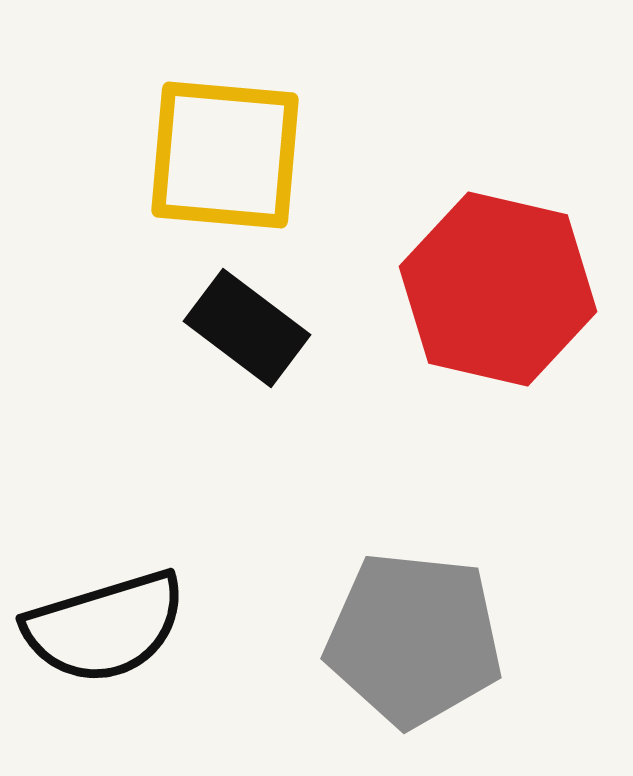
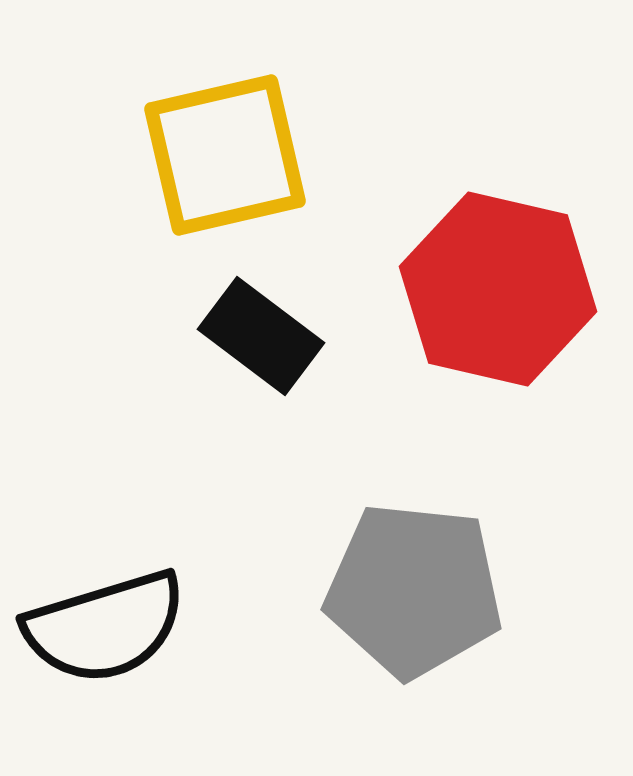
yellow square: rotated 18 degrees counterclockwise
black rectangle: moved 14 px right, 8 px down
gray pentagon: moved 49 px up
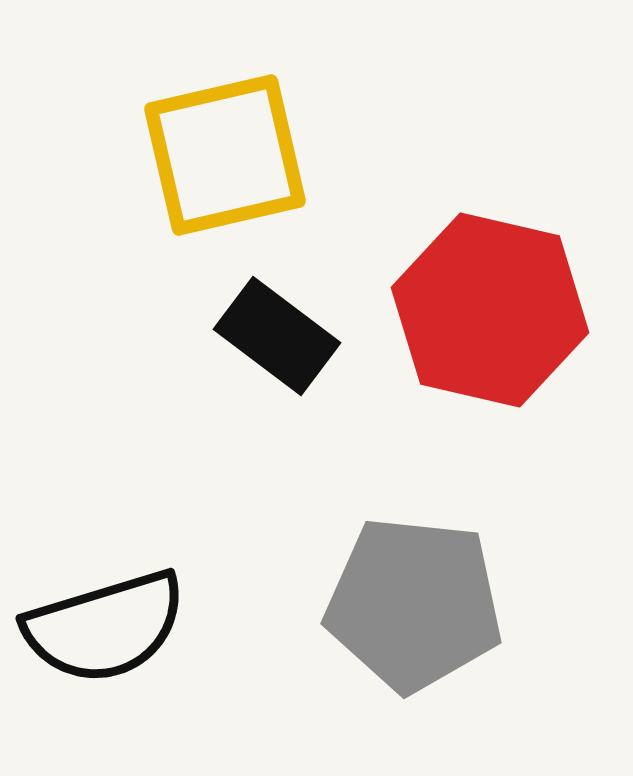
red hexagon: moved 8 px left, 21 px down
black rectangle: moved 16 px right
gray pentagon: moved 14 px down
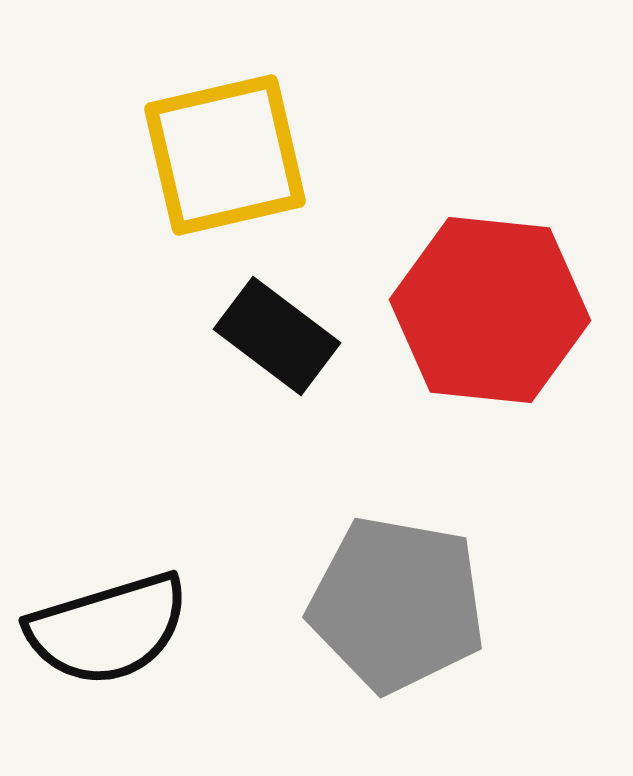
red hexagon: rotated 7 degrees counterclockwise
gray pentagon: moved 17 px left; rotated 4 degrees clockwise
black semicircle: moved 3 px right, 2 px down
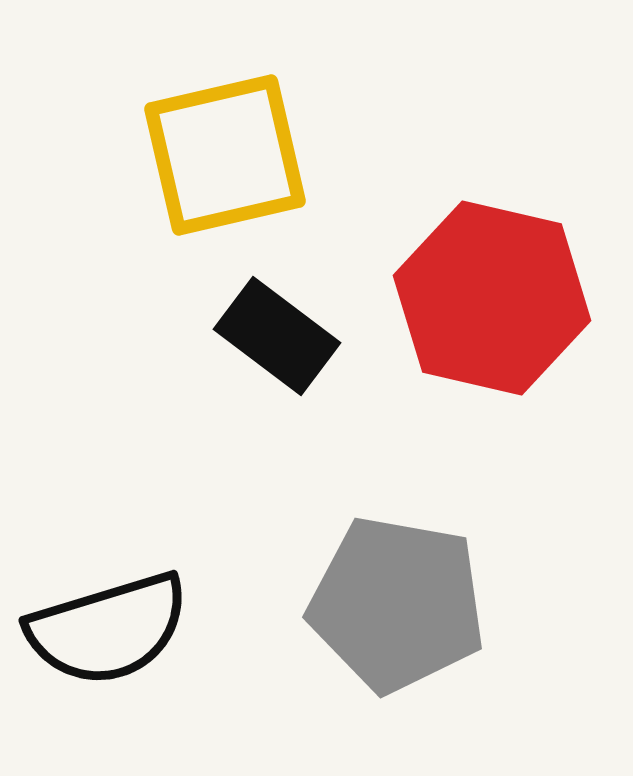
red hexagon: moved 2 px right, 12 px up; rotated 7 degrees clockwise
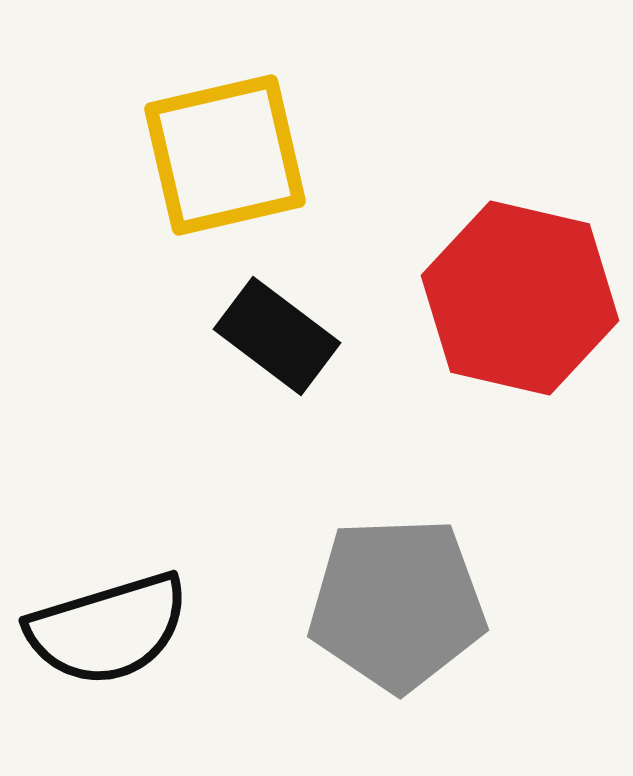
red hexagon: moved 28 px right
gray pentagon: rotated 12 degrees counterclockwise
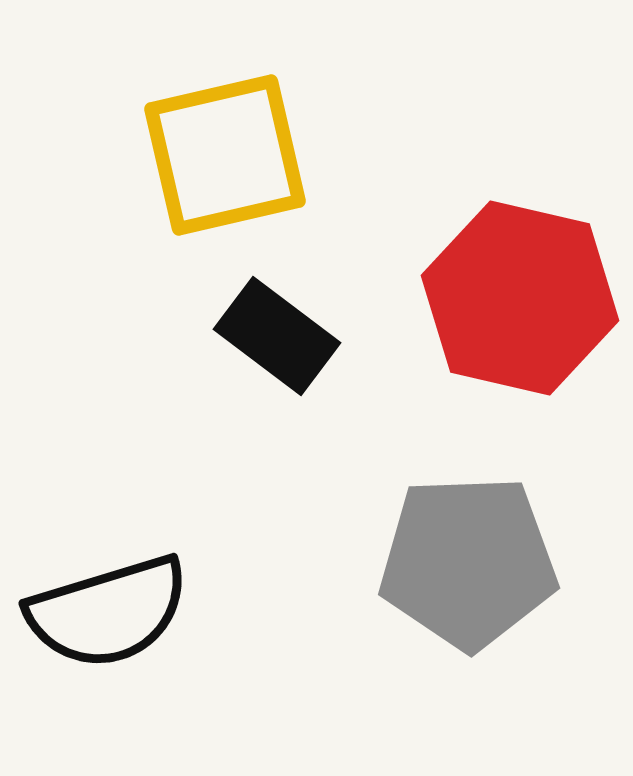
gray pentagon: moved 71 px right, 42 px up
black semicircle: moved 17 px up
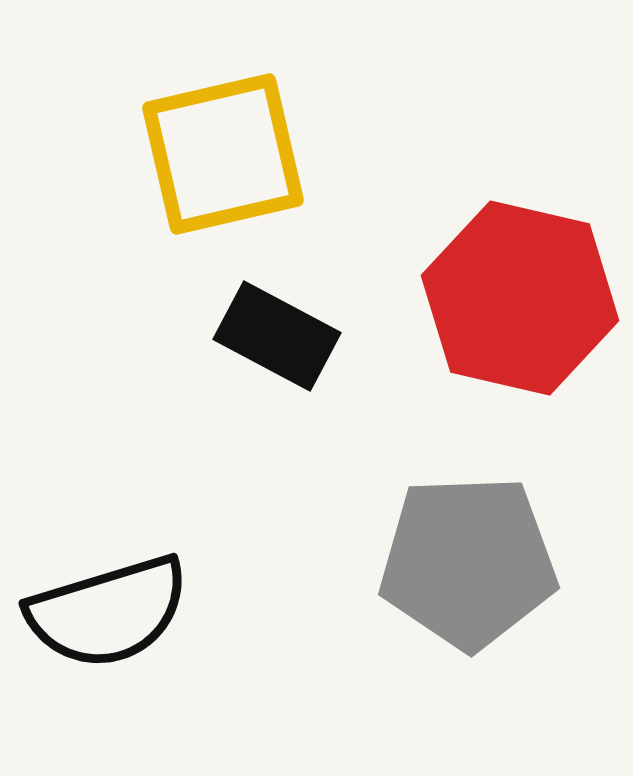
yellow square: moved 2 px left, 1 px up
black rectangle: rotated 9 degrees counterclockwise
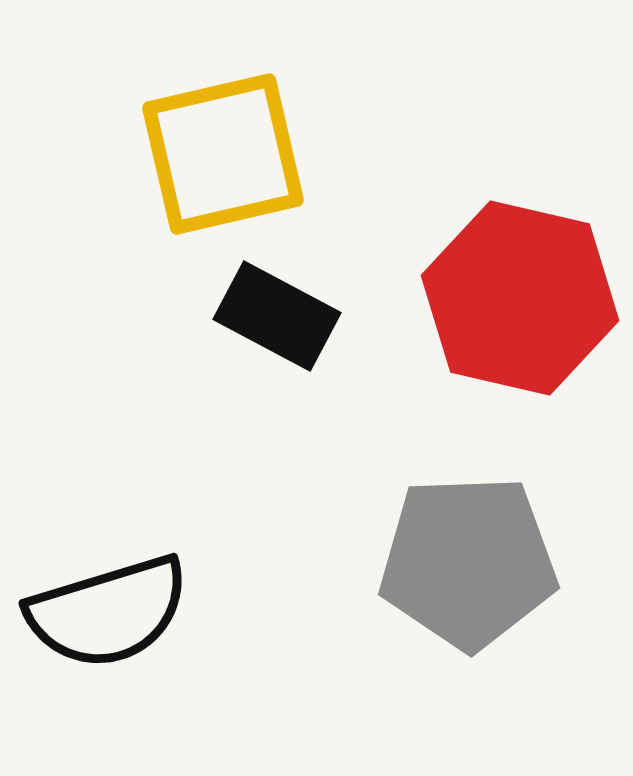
black rectangle: moved 20 px up
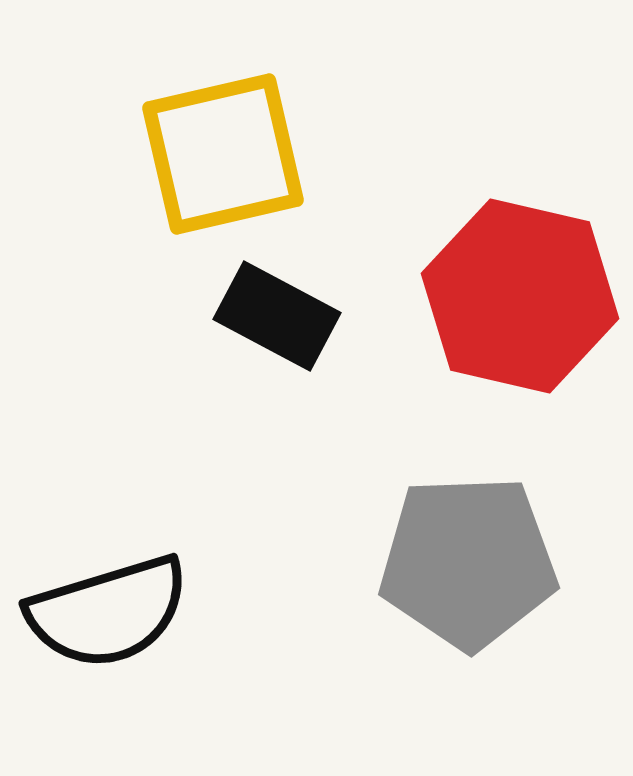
red hexagon: moved 2 px up
